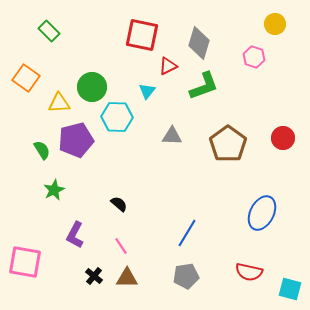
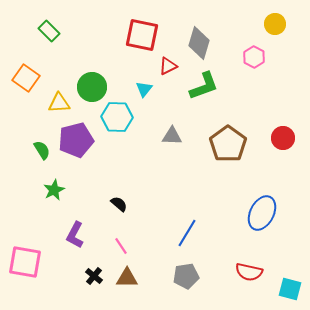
pink hexagon: rotated 10 degrees clockwise
cyan triangle: moved 3 px left, 2 px up
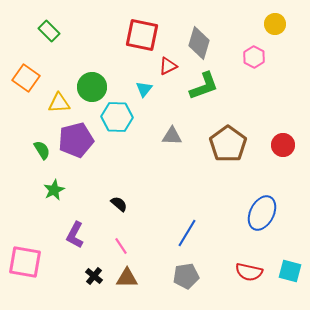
red circle: moved 7 px down
cyan square: moved 18 px up
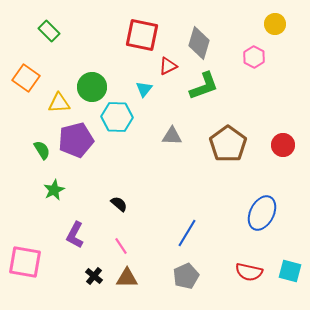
gray pentagon: rotated 15 degrees counterclockwise
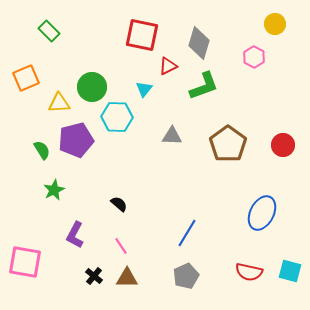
orange square: rotated 32 degrees clockwise
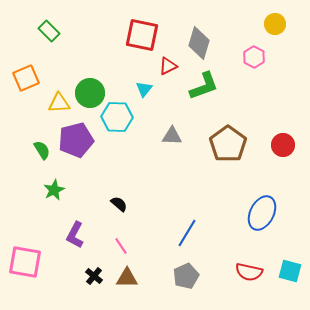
green circle: moved 2 px left, 6 px down
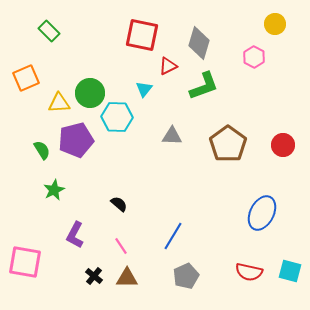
blue line: moved 14 px left, 3 px down
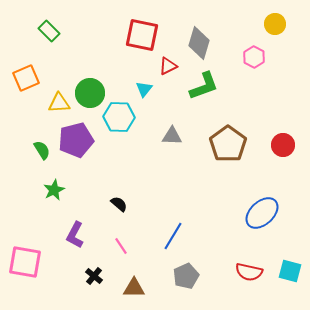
cyan hexagon: moved 2 px right
blue ellipse: rotated 20 degrees clockwise
brown triangle: moved 7 px right, 10 px down
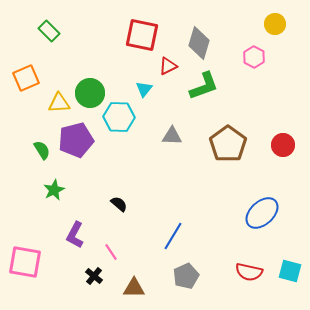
pink line: moved 10 px left, 6 px down
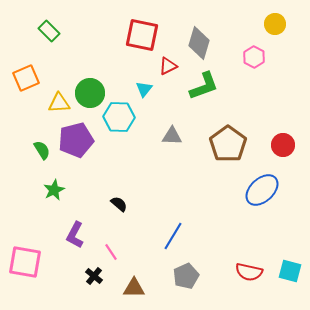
blue ellipse: moved 23 px up
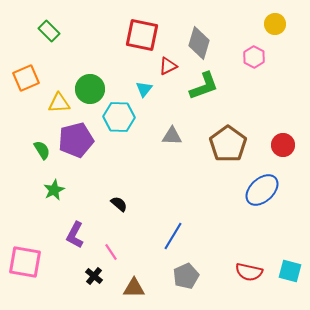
green circle: moved 4 px up
